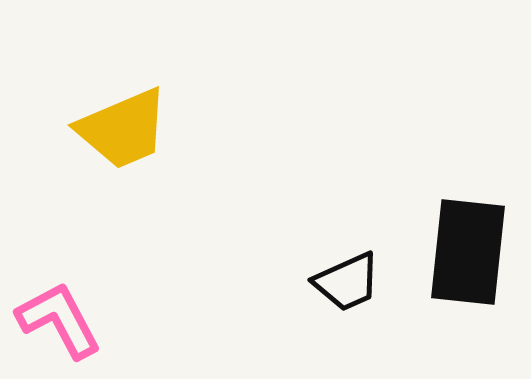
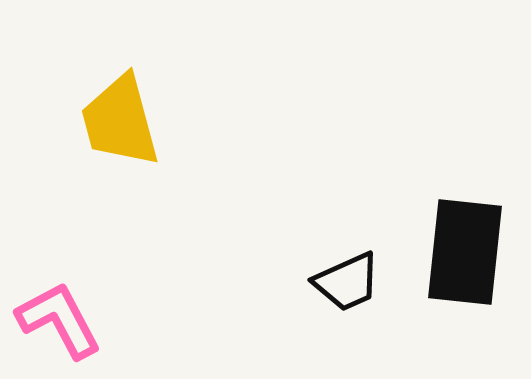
yellow trapezoid: moved 3 px left, 8 px up; rotated 98 degrees clockwise
black rectangle: moved 3 px left
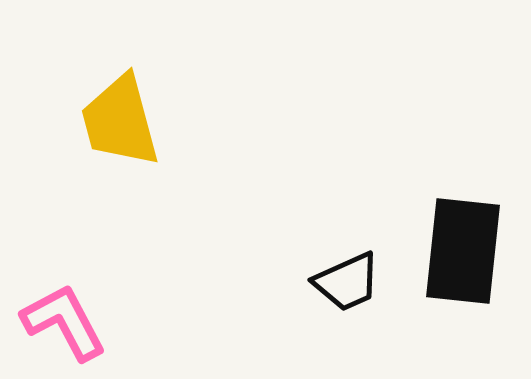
black rectangle: moved 2 px left, 1 px up
pink L-shape: moved 5 px right, 2 px down
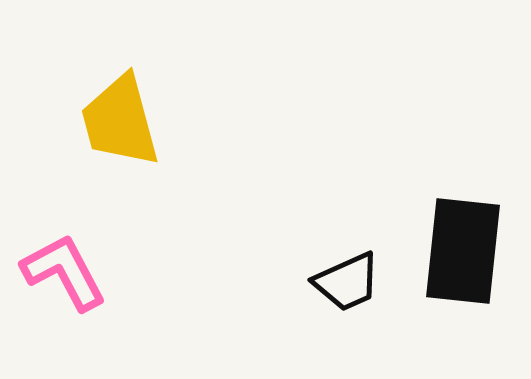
pink L-shape: moved 50 px up
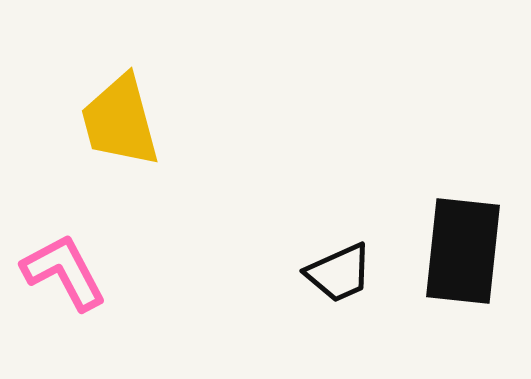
black trapezoid: moved 8 px left, 9 px up
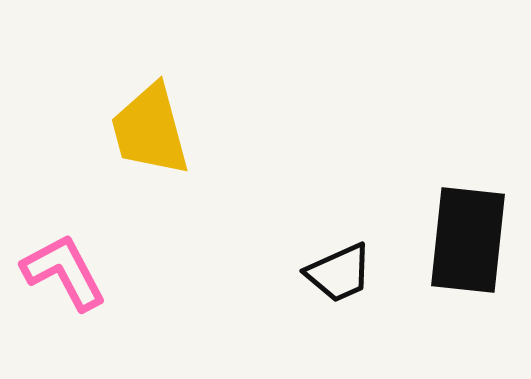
yellow trapezoid: moved 30 px right, 9 px down
black rectangle: moved 5 px right, 11 px up
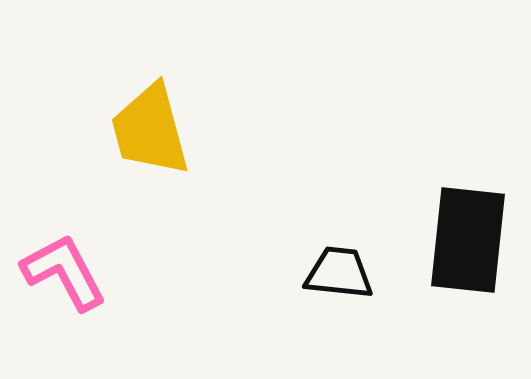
black trapezoid: rotated 150 degrees counterclockwise
